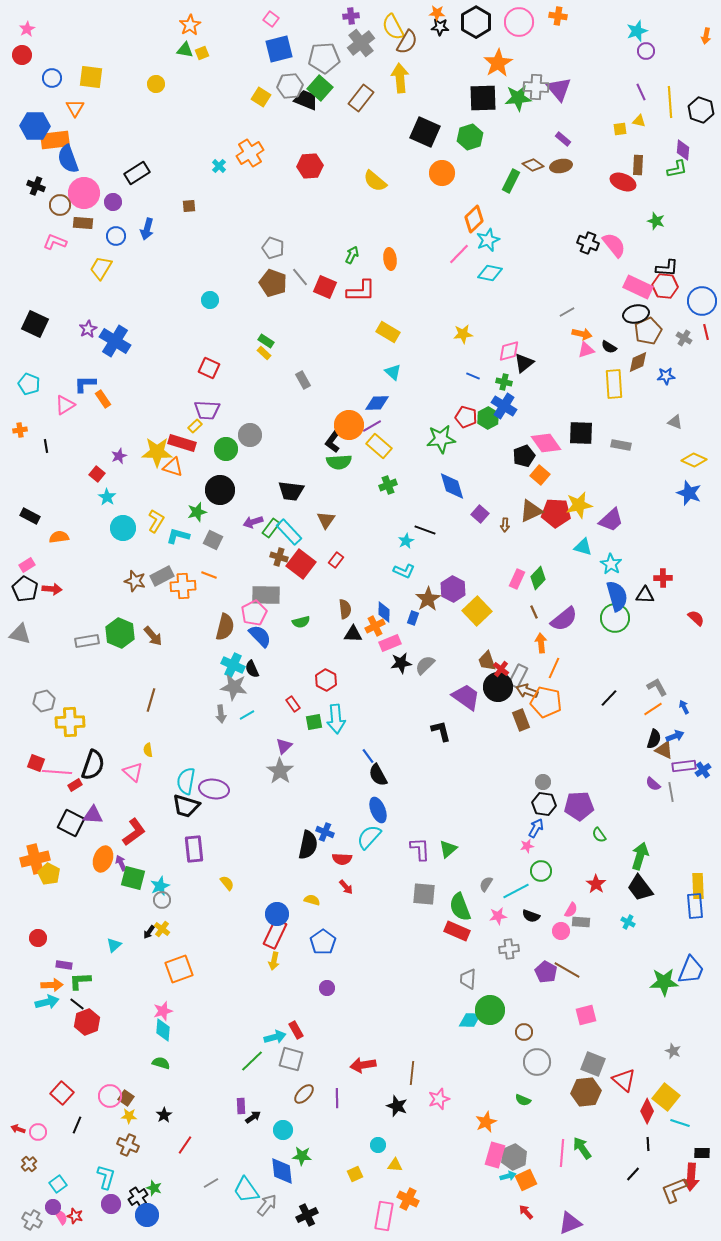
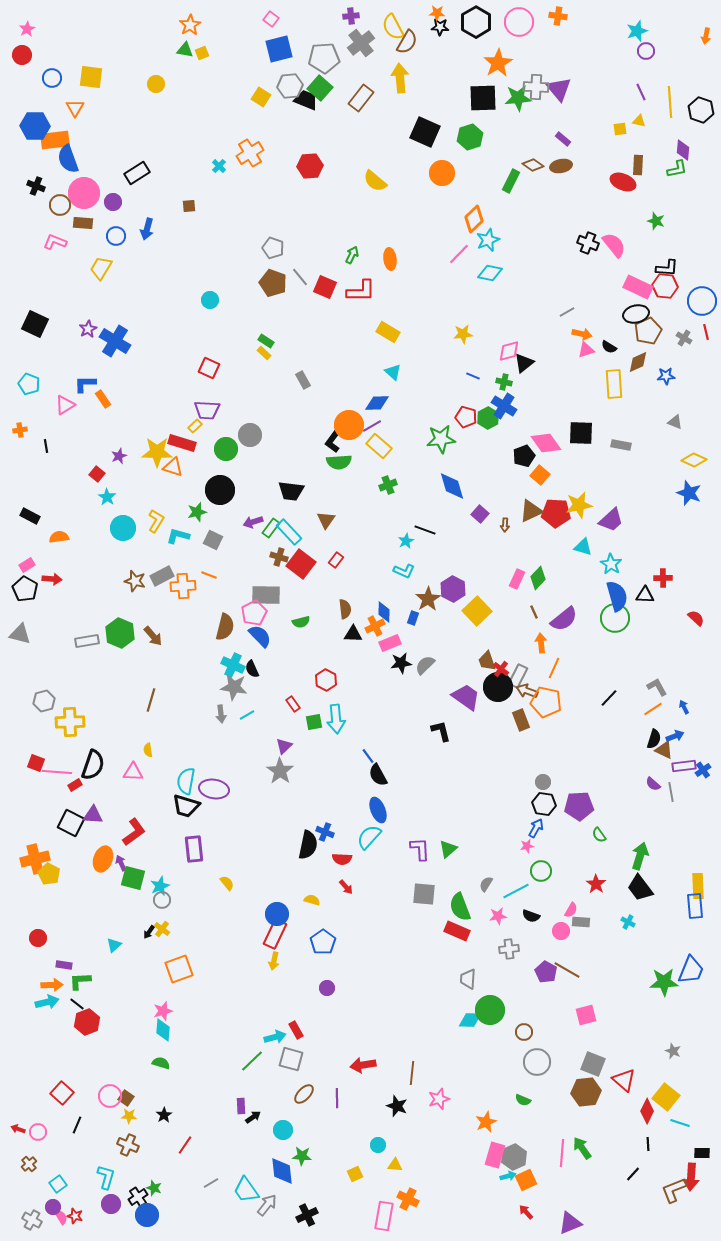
red arrow at (52, 589): moved 10 px up
pink triangle at (133, 772): rotated 40 degrees counterclockwise
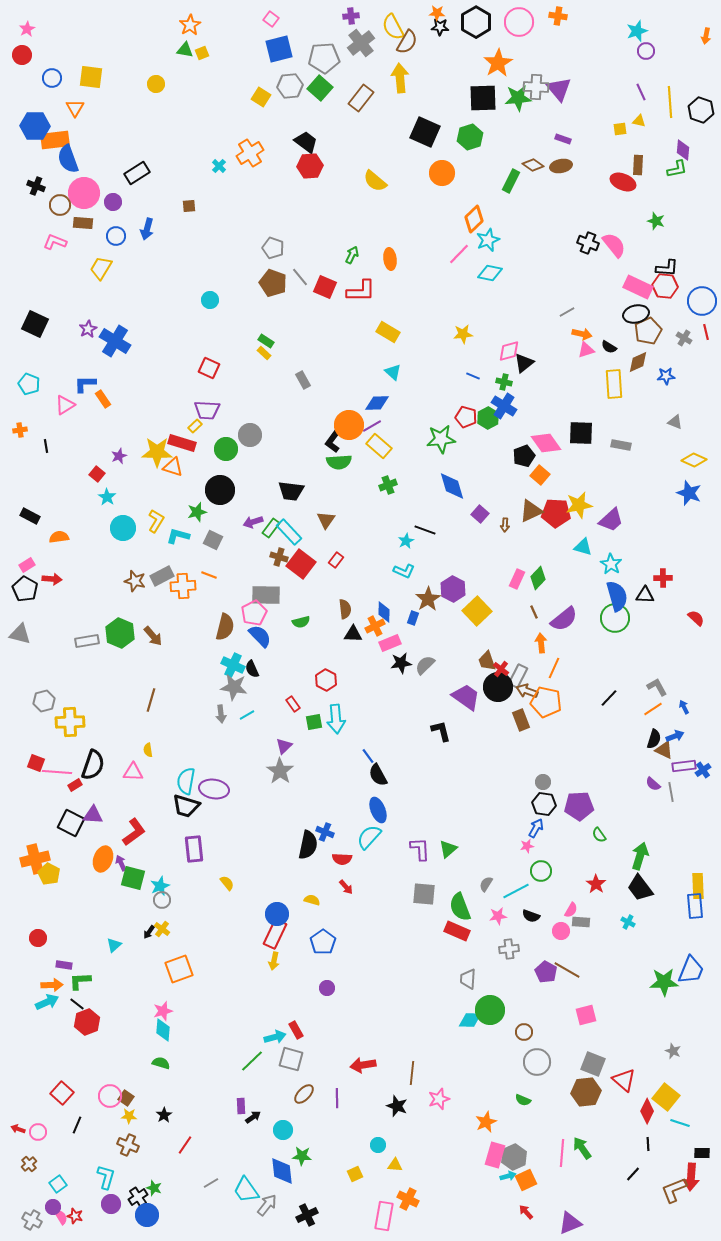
black trapezoid at (306, 100): moved 42 px down; rotated 15 degrees clockwise
purple rectangle at (563, 139): rotated 21 degrees counterclockwise
cyan arrow at (47, 1002): rotated 10 degrees counterclockwise
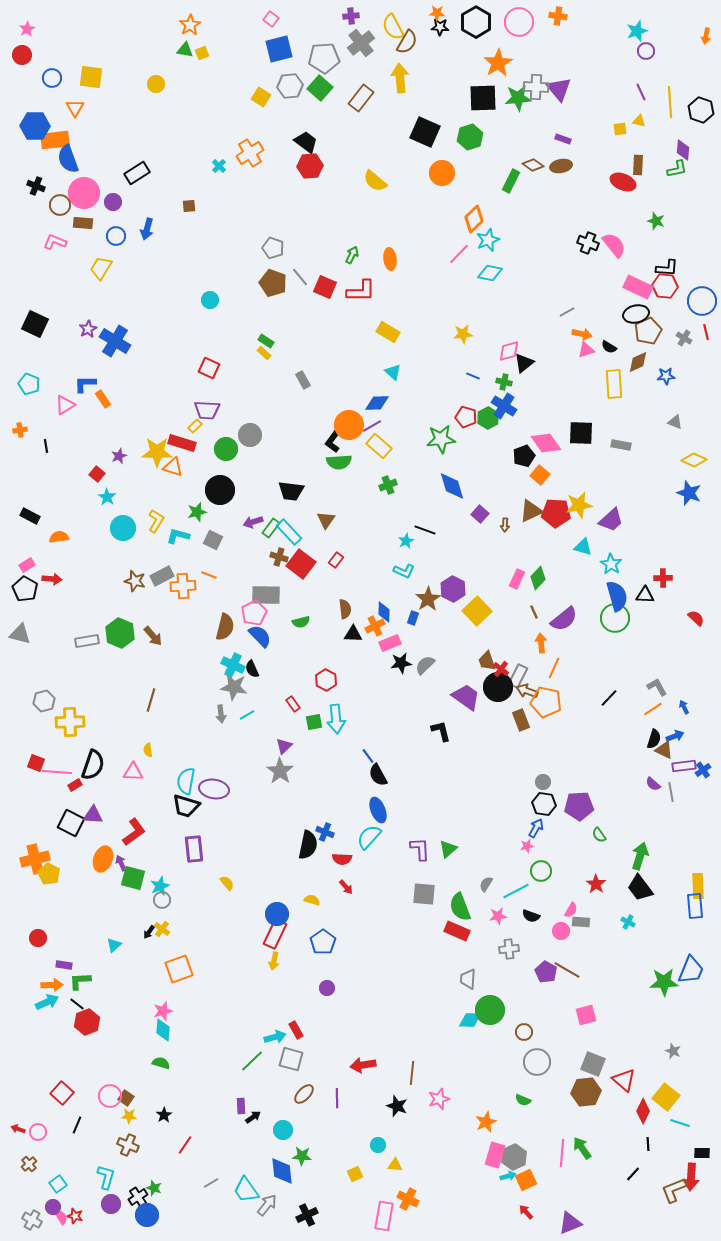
red diamond at (647, 1111): moved 4 px left
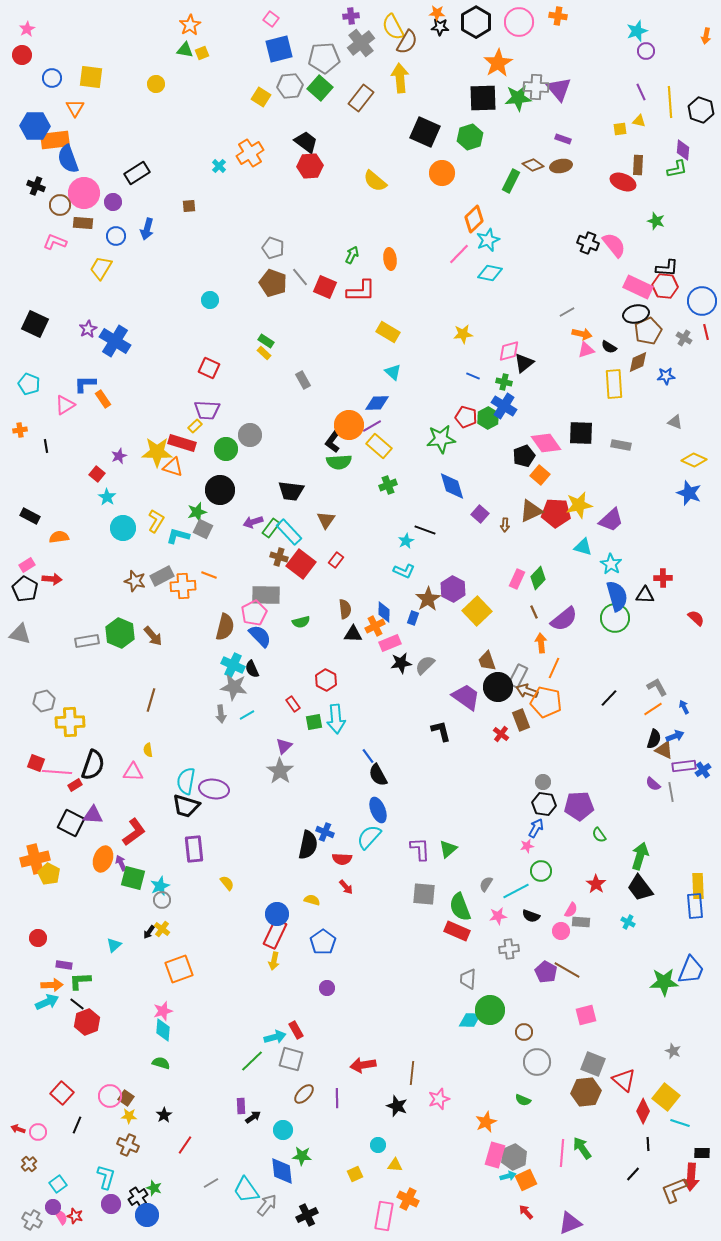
gray square at (213, 540): moved 10 px left, 11 px up
red cross at (501, 669): moved 65 px down
